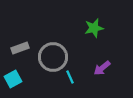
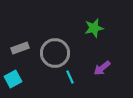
gray circle: moved 2 px right, 4 px up
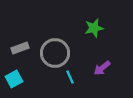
cyan square: moved 1 px right
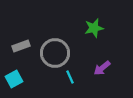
gray rectangle: moved 1 px right, 2 px up
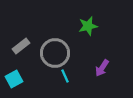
green star: moved 6 px left, 2 px up
gray rectangle: rotated 18 degrees counterclockwise
purple arrow: rotated 18 degrees counterclockwise
cyan line: moved 5 px left, 1 px up
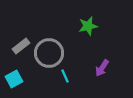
gray circle: moved 6 px left
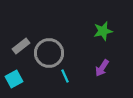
green star: moved 15 px right, 5 px down
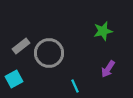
purple arrow: moved 6 px right, 1 px down
cyan line: moved 10 px right, 10 px down
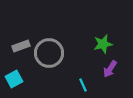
green star: moved 13 px down
gray rectangle: rotated 18 degrees clockwise
purple arrow: moved 2 px right
cyan line: moved 8 px right, 1 px up
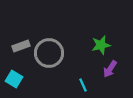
green star: moved 2 px left, 1 px down
cyan square: rotated 30 degrees counterclockwise
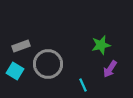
gray circle: moved 1 px left, 11 px down
cyan square: moved 1 px right, 8 px up
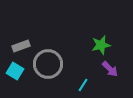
purple arrow: rotated 78 degrees counterclockwise
cyan line: rotated 56 degrees clockwise
